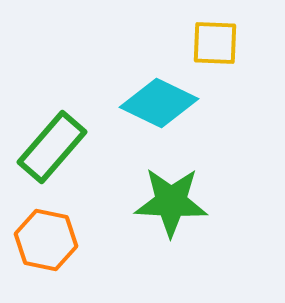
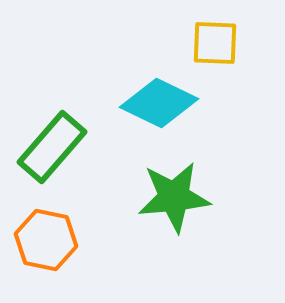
green star: moved 3 px right, 5 px up; rotated 8 degrees counterclockwise
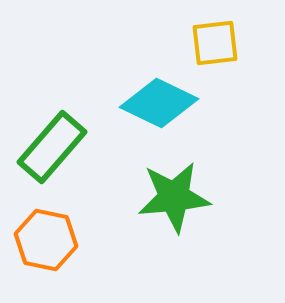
yellow square: rotated 9 degrees counterclockwise
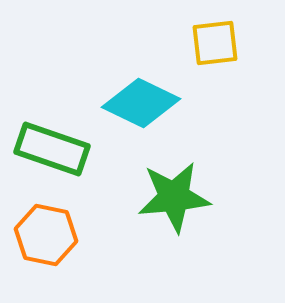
cyan diamond: moved 18 px left
green rectangle: moved 2 px down; rotated 68 degrees clockwise
orange hexagon: moved 5 px up
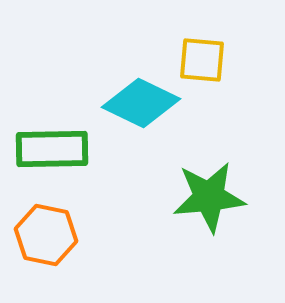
yellow square: moved 13 px left, 17 px down; rotated 12 degrees clockwise
green rectangle: rotated 20 degrees counterclockwise
green star: moved 35 px right
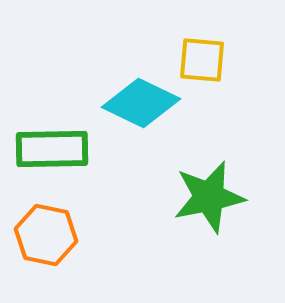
green star: rotated 6 degrees counterclockwise
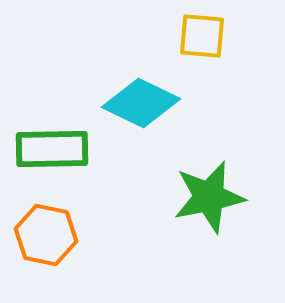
yellow square: moved 24 px up
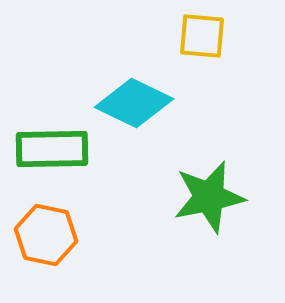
cyan diamond: moved 7 px left
